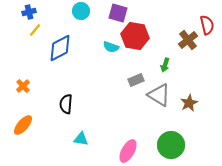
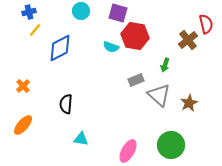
red semicircle: moved 1 px left, 1 px up
gray triangle: rotated 10 degrees clockwise
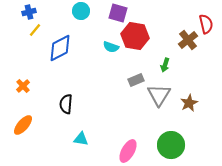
gray triangle: rotated 20 degrees clockwise
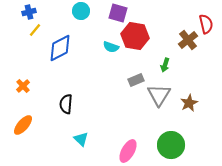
cyan triangle: rotated 35 degrees clockwise
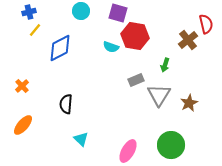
orange cross: moved 1 px left
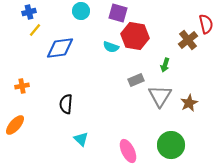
blue diamond: rotated 20 degrees clockwise
orange cross: rotated 32 degrees clockwise
gray triangle: moved 1 px right, 1 px down
orange ellipse: moved 8 px left
pink ellipse: rotated 55 degrees counterclockwise
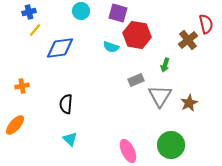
red hexagon: moved 2 px right, 1 px up
cyan triangle: moved 11 px left
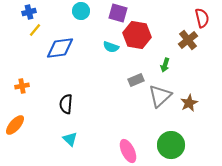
red semicircle: moved 4 px left, 6 px up
gray triangle: rotated 15 degrees clockwise
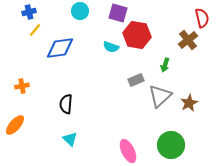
cyan circle: moved 1 px left
